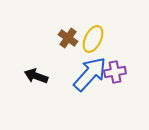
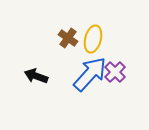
yellow ellipse: rotated 12 degrees counterclockwise
purple cross: rotated 35 degrees counterclockwise
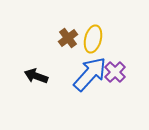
brown cross: rotated 18 degrees clockwise
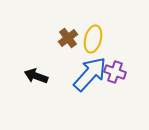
purple cross: rotated 25 degrees counterclockwise
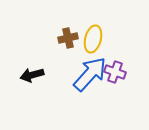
brown cross: rotated 24 degrees clockwise
black arrow: moved 4 px left, 1 px up; rotated 35 degrees counterclockwise
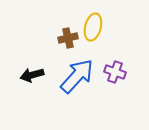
yellow ellipse: moved 12 px up
blue arrow: moved 13 px left, 2 px down
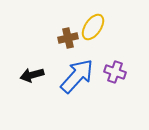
yellow ellipse: rotated 20 degrees clockwise
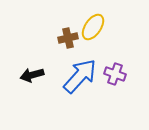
purple cross: moved 2 px down
blue arrow: moved 3 px right
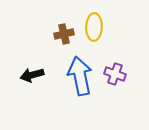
yellow ellipse: moved 1 px right; rotated 32 degrees counterclockwise
brown cross: moved 4 px left, 4 px up
blue arrow: rotated 54 degrees counterclockwise
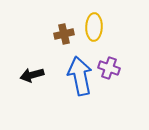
purple cross: moved 6 px left, 6 px up
